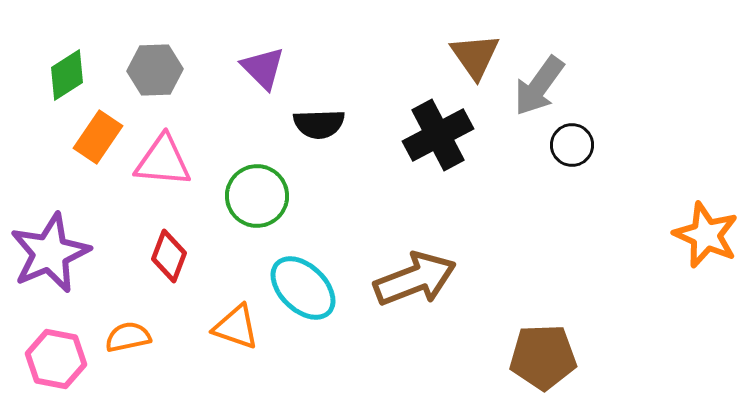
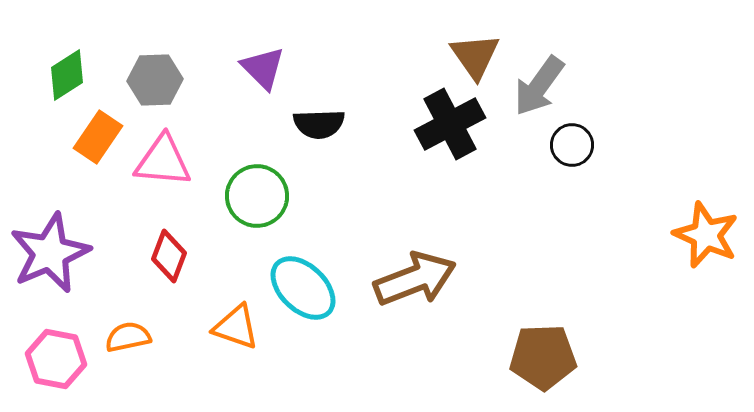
gray hexagon: moved 10 px down
black cross: moved 12 px right, 11 px up
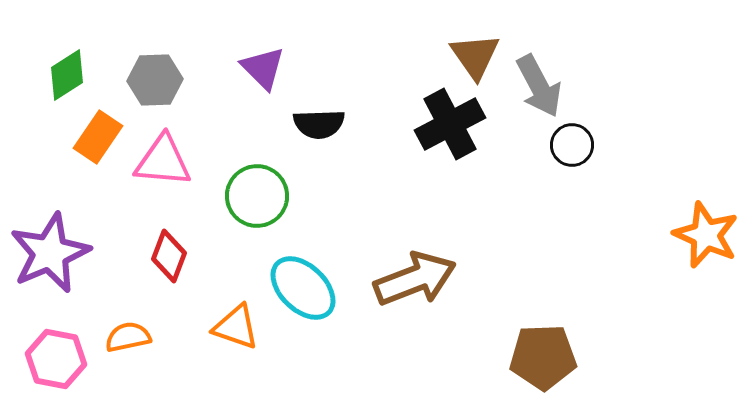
gray arrow: rotated 64 degrees counterclockwise
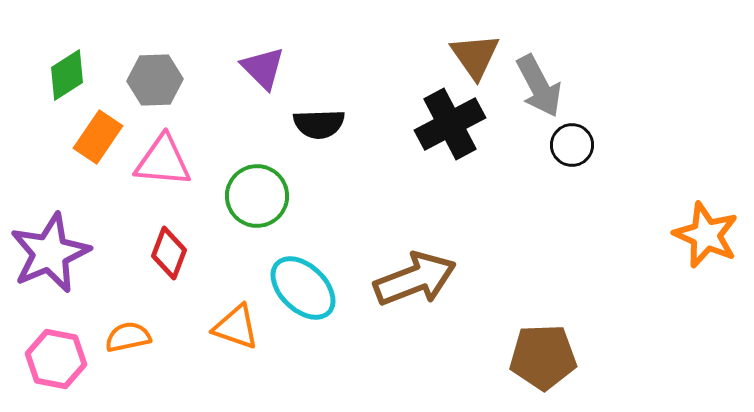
red diamond: moved 3 px up
